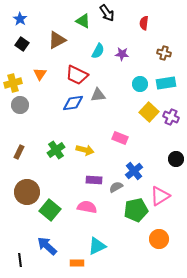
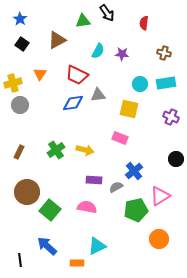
green triangle: rotated 35 degrees counterclockwise
yellow square: moved 20 px left, 3 px up; rotated 30 degrees counterclockwise
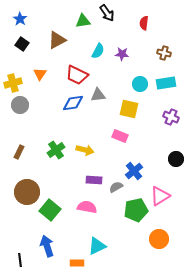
pink rectangle: moved 2 px up
blue arrow: rotated 30 degrees clockwise
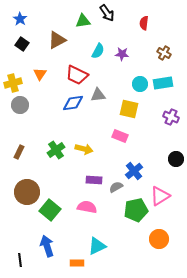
brown cross: rotated 16 degrees clockwise
cyan rectangle: moved 3 px left
yellow arrow: moved 1 px left, 1 px up
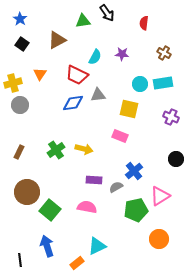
cyan semicircle: moved 3 px left, 6 px down
orange rectangle: rotated 40 degrees counterclockwise
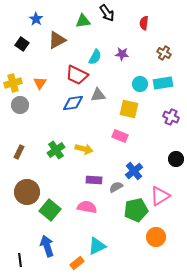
blue star: moved 16 px right
orange triangle: moved 9 px down
orange circle: moved 3 px left, 2 px up
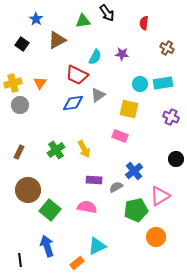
brown cross: moved 3 px right, 5 px up
gray triangle: rotated 28 degrees counterclockwise
yellow arrow: rotated 48 degrees clockwise
brown circle: moved 1 px right, 2 px up
